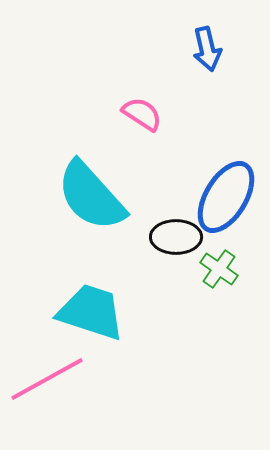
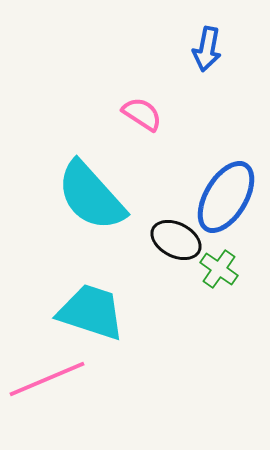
blue arrow: rotated 24 degrees clockwise
black ellipse: moved 3 px down; rotated 27 degrees clockwise
pink line: rotated 6 degrees clockwise
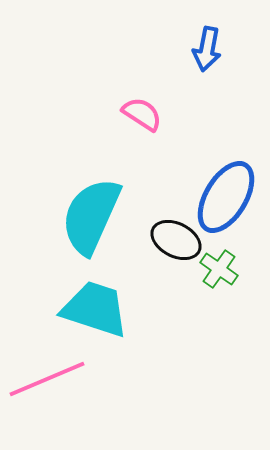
cyan semicircle: moved 20 px down; rotated 66 degrees clockwise
cyan trapezoid: moved 4 px right, 3 px up
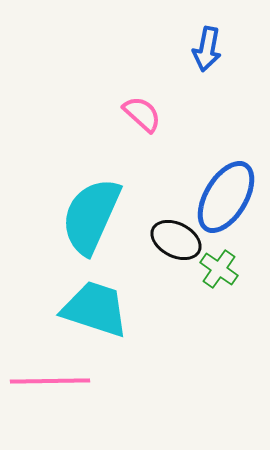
pink semicircle: rotated 9 degrees clockwise
pink line: moved 3 px right, 2 px down; rotated 22 degrees clockwise
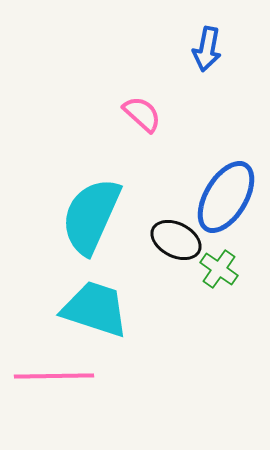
pink line: moved 4 px right, 5 px up
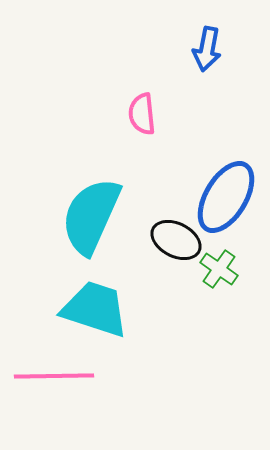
pink semicircle: rotated 138 degrees counterclockwise
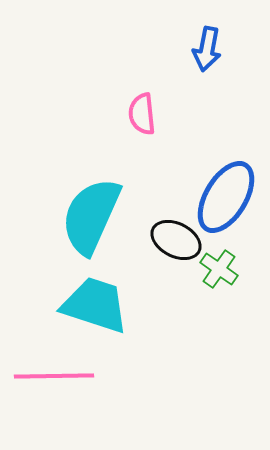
cyan trapezoid: moved 4 px up
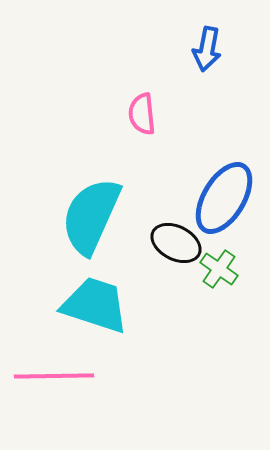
blue ellipse: moved 2 px left, 1 px down
black ellipse: moved 3 px down
